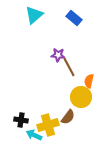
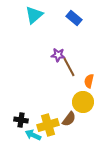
yellow circle: moved 2 px right, 5 px down
brown semicircle: moved 1 px right, 2 px down
cyan arrow: moved 1 px left
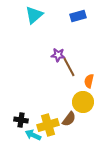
blue rectangle: moved 4 px right, 2 px up; rotated 56 degrees counterclockwise
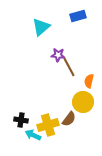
cyan triangle: moved 7 px right, 12 px down
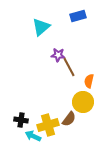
cyan arrow: moved 1 px down
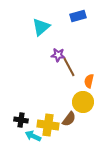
yellow cross: rotated 25 degrees clockwise
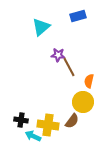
brown semicircle: moved 3 px right, 2 px down
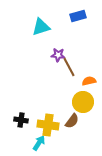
cyan triangle: rotated 24 degrees clockwise
orange semicircle: rotated 64 degrees clockwise
cyan arrow: moved 6 px right, 7 px down; rotated 98 degrees clockwise
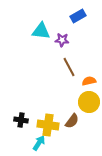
blue rectangle: rotated 14 degrees counterclockwise
cyan triangle: moved 4 px down; rotated 24 degrees clockwise
purple star: moved 4 px right, 15 px up
yellow circle: moved 6 px right
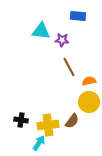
blue rectangle: rotated 35 degrees clockwise
yellow cross: rotated 15 degrees counterclockwise
